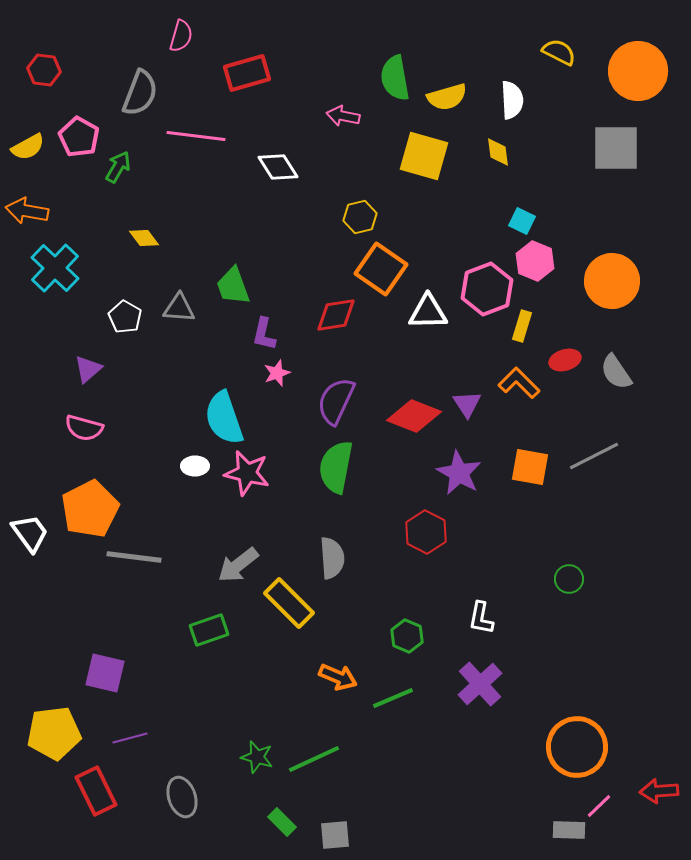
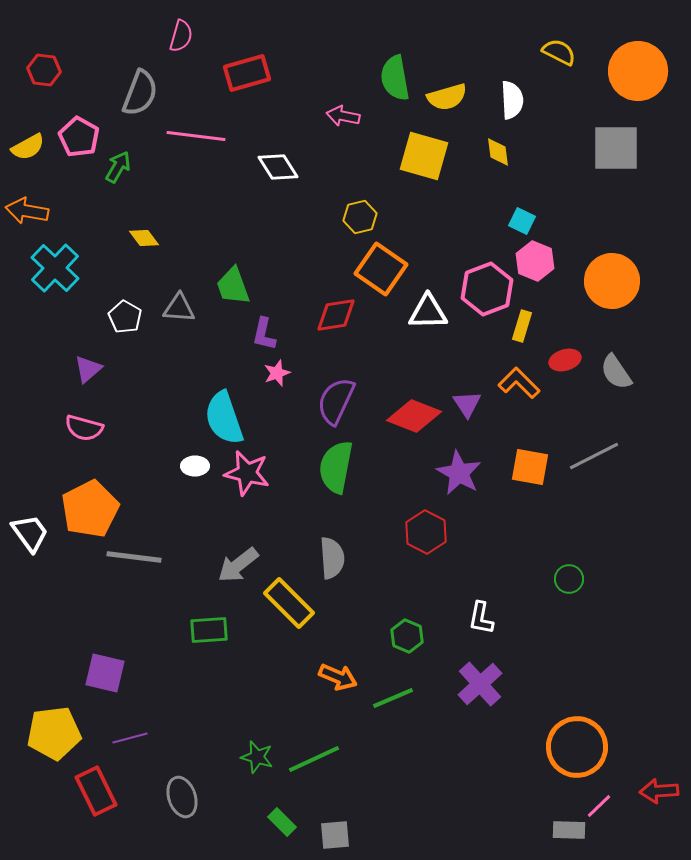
green rectangle at (209, 630): rotated 15 degrees clockwise
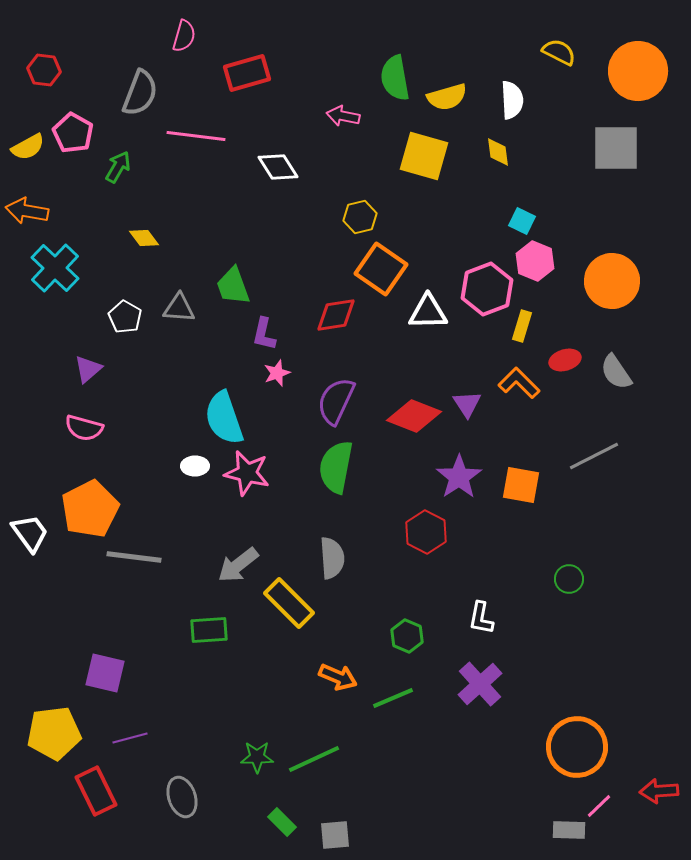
pink semicircle at (181, 36): moved 3 px right
pink pentagon at (79, 137): moved 6 px left, 4 px up
orange square at (530, 467): moved 9 px left, 18 px down
purple star at (459, 473): moved 4 px down; rotated 9 degrees clockwise
green star at (257, 757): rotated 16 degrees counterclockwise
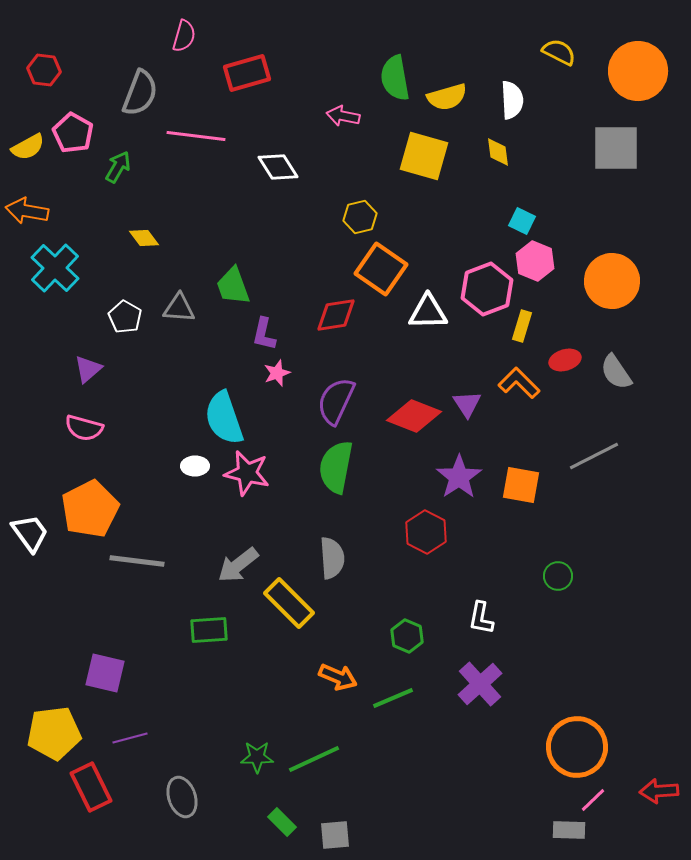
gray line at (134, 557): moved 3 px right, 4 px down
green circle at (569, 579): moved 11 px left, 3 px up
red rectangle at (96, 791): moved 5 px left, 4 px up
pink line at (599, 806): moved 6 px left, 6 px up
